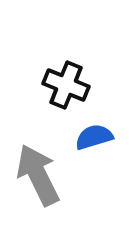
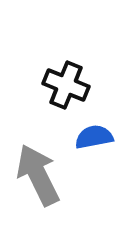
blue semicircle: rotated 6 degrees clockwise
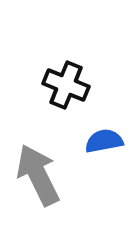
blue semicircle: moved 10 px right, 4 px down
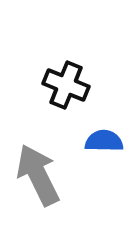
blue semicircle: rotated 12 degrees clockwise
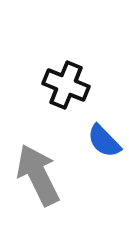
blue semicircle: rotated 135 degrees counterclockwise
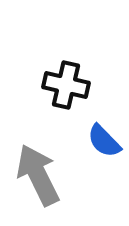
black cross: rotated 9 degrees counterclockwise
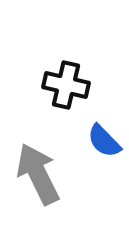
gray arrow: moved 1 px up
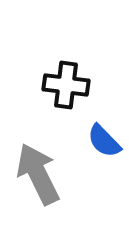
black cross: rotated 6 degrees counterclockwise
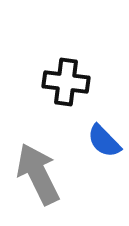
black cross: moved 3 px up
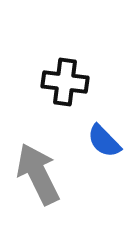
black cross: moved 1 px left
